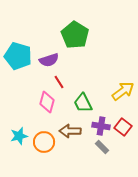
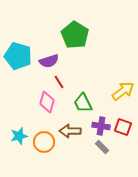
purple semicircle: moved 1 px down
red square: rotated 18 degrees counterclockwise
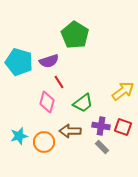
cyan pentagon: moved 1 px right, 6 px down
green trapezoid: rotated 100 degrees counterclockwise
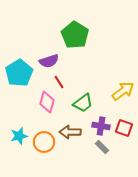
cyan pentagon: moved 11 px down; rotated 24 degrees clockwise
red square: moved 1 px right, 1 px down
brown arrow: moved 1 px down
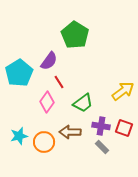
purple semicircle: rotated 36 degrees counterclockwise
pink diamond: rotated 20 degrees clockwise
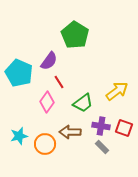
cyan pentagon: rotated 16 degrees counterclockwise
yellow arrow: moved 6 px left
orange circle: moved 1 px right, 2 px down
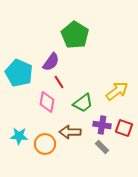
purple semicircle: moved 2 px right, 1 px down
pink diamond: rotated 25 degrees counterclockwise
purple cross: moved 1 px right, 1 px up
cyan star: rotated 18 degrees clockwise
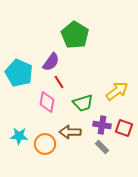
green trapezoid: rotated 20 degrees clockwise
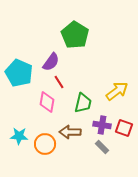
green trapezoid: rotated 60 degrees counterclockwise
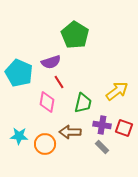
purple semicircle: rotated 36 degrees clockwise
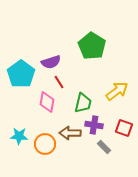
green pentagon: moved 17 px right, 11 px down
cyan pentagon: moved 2 px right, 1 px down; rotated 12 degrees clockwise
purple cross: moved 8 px left
brown arrow: moved 1 px down
gray rectangle: moved 2 px right
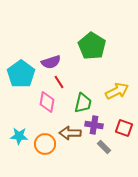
yellow arrow: rotated 10 degrees clockwise
